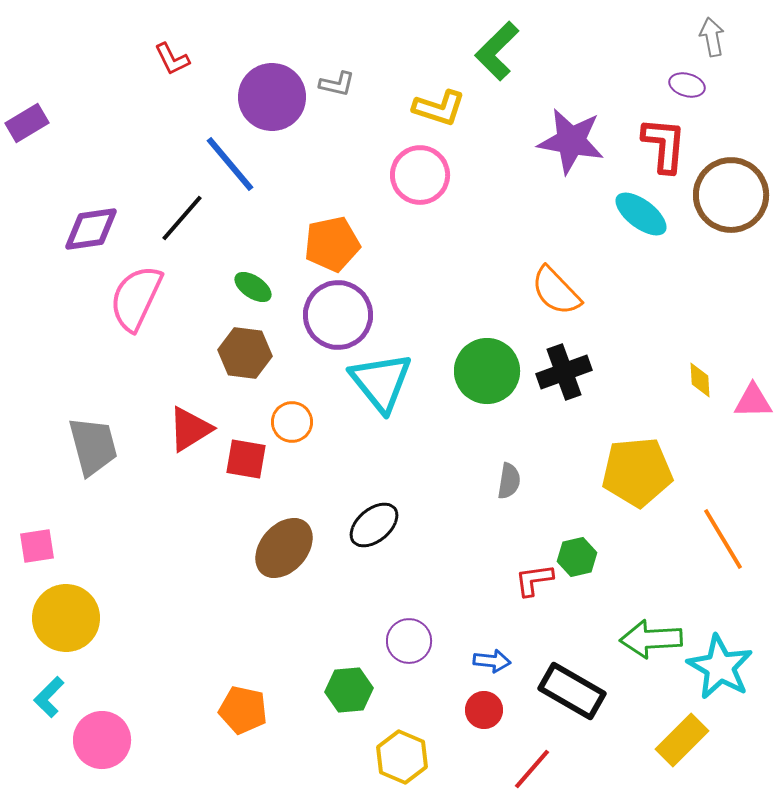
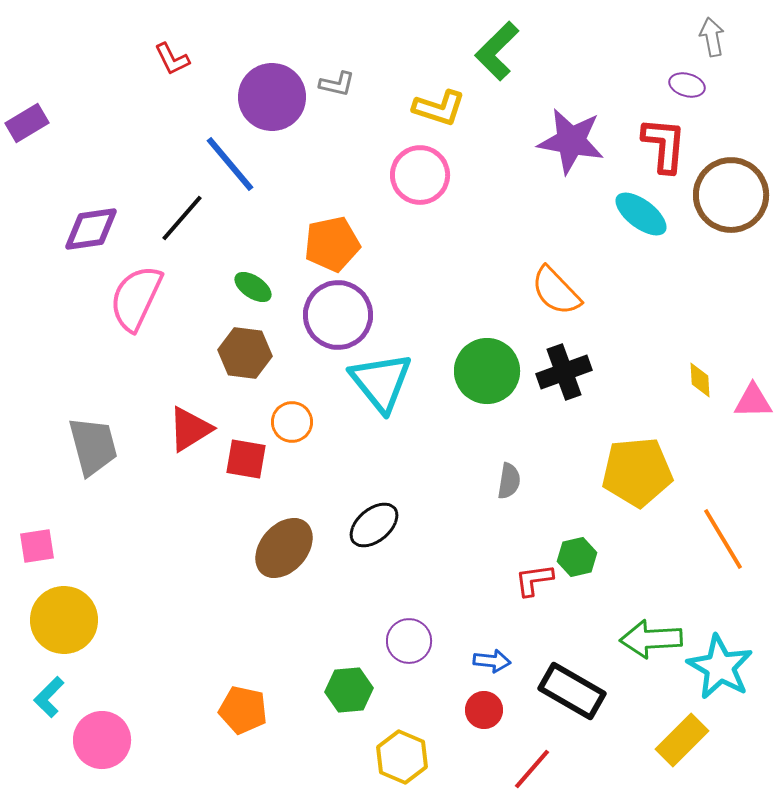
yellow circle at (66, 618): moved 2 px left, 2 px down
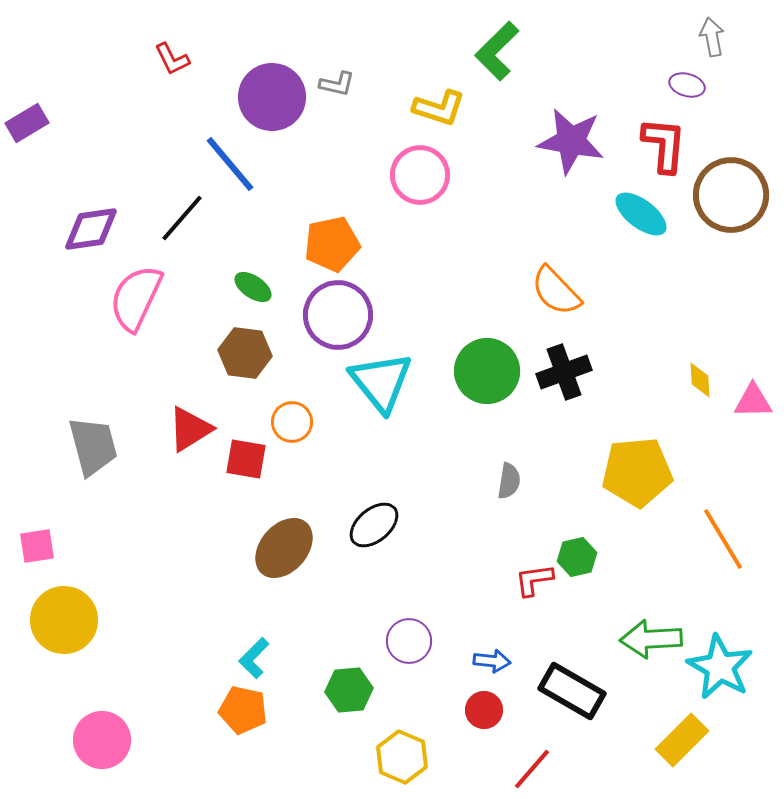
cyan L-shape at (49, 697): moved 205 px right, 39 px up
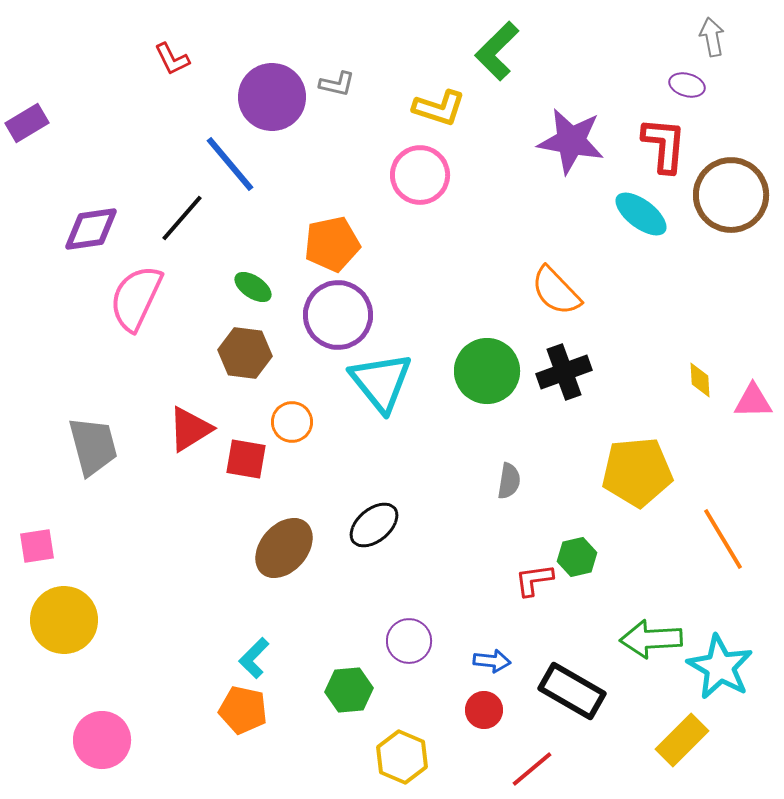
red line at (532, 769): rotated 9 degrees clockwise
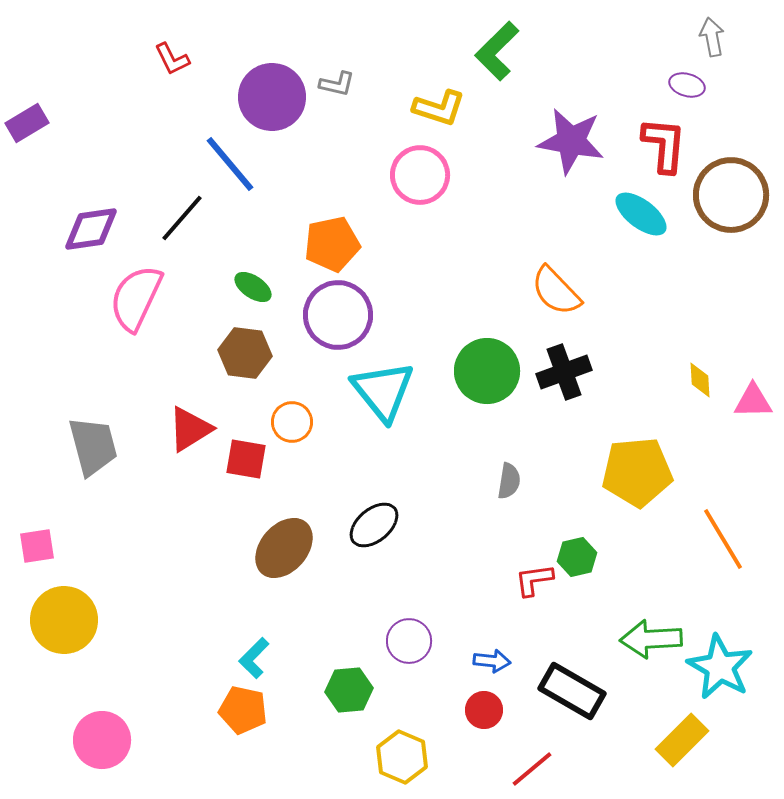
cyan triangle at (381, 382): moved 2 px right, 9 px down
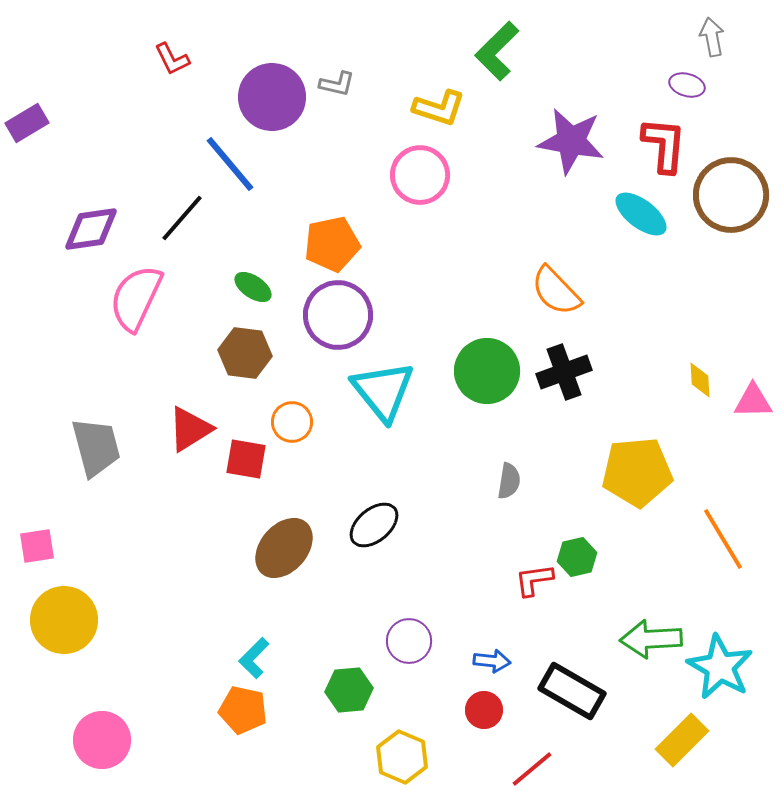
gray trapezoid at (93, 446): moved 3 px right, 1 px down
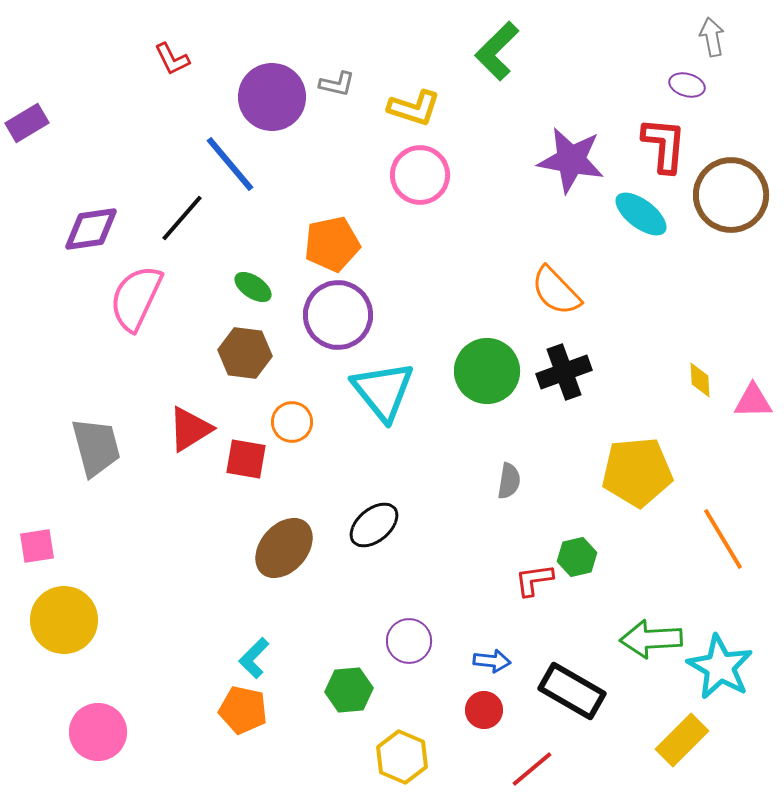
yellow L-shape at (439, 108): moved 25 px left
purple star at (571, 141): moved 19 px down
pink circle at (102, 740): moved 4 px left, 8 px up
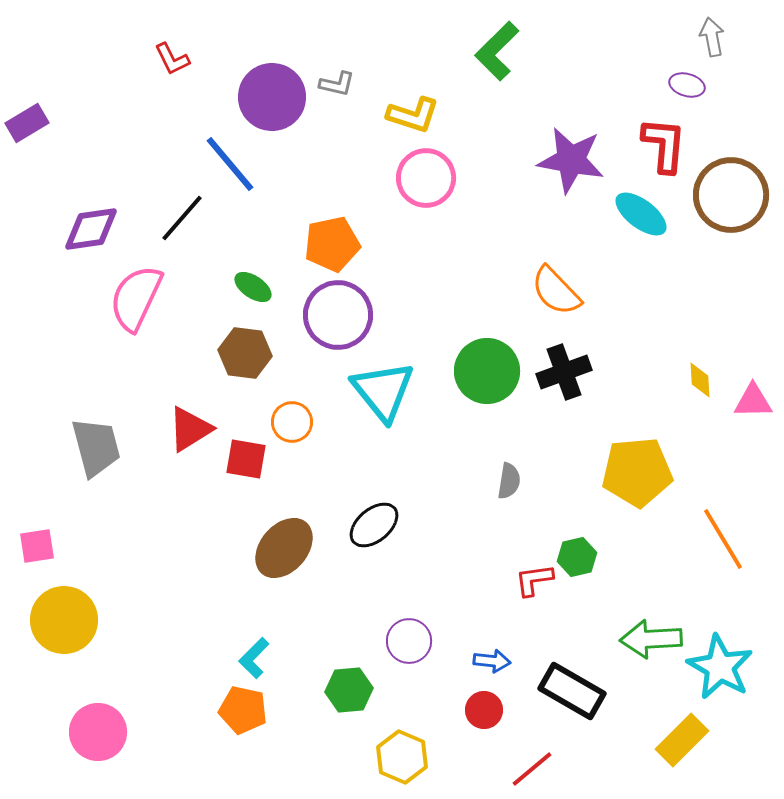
yellow L-shape at (414, 108): moved 1 px left, 7 px down
pink circle at (420, 175): moved 6 px right, 3 px down
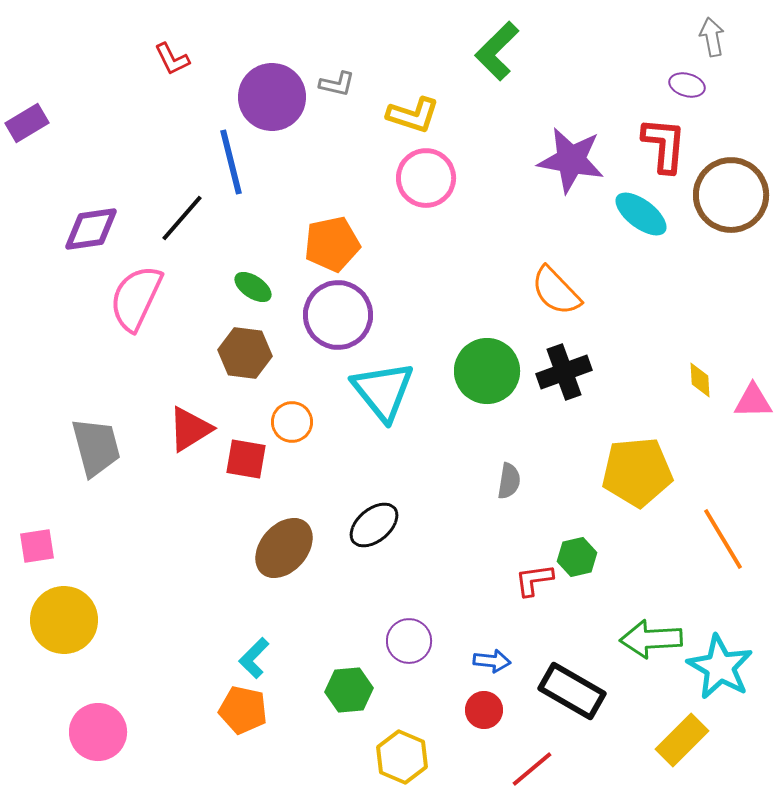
blue line at (230, 164): moved 1 px right, 2 px up; rotated 26 degrees clockwise
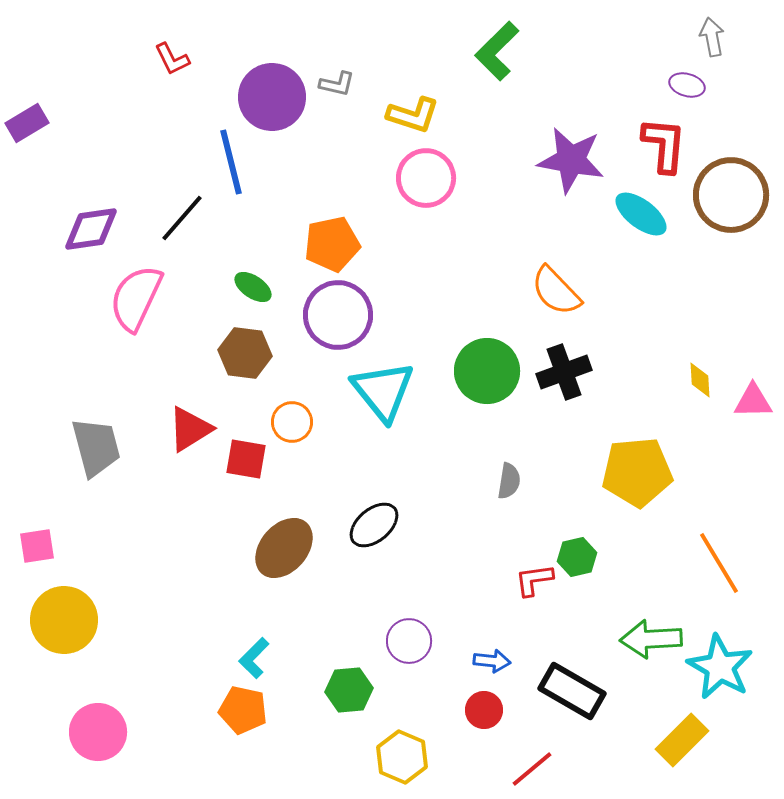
orange line at (723, 539): moved 4 px left, 24 px down
